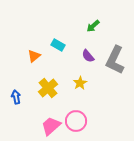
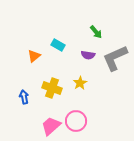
green arrow: moved 3 px right, 6 px down; rotated 88 degrees counterclockwise
purple semicircle: moved 1 px up; rotated 40 degrees counterclockwise
gray L-shape: moved 2 px up; rotated 40 degrees clockwise
yellow cross: moved 4 px right; rotated 30 degrees counterclockwise
blue arrow: moved 8 px right
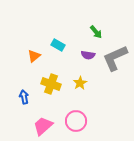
yellow cross: moved 1 px left, 4 px up
pink trapezoid: moved 8 px left
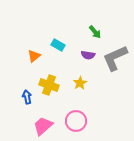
green arrow: moved 1 px left
yellow cross: moved 2 px left, 1 px down
blue arrow: moved 3 px right
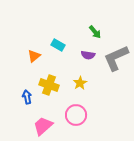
gray L-shape: moved 1 px right
pink circle: moved 6 px up
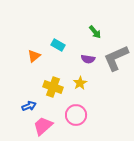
purple semicircle: moved 4 px down
yellow cross: moved 4 px right, 2 px down
blue arrow: moved 2 px right, 9 px down; rotated 80 degrees clockwise
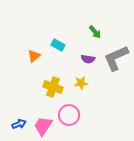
yellow star: moved 1 px right; rotated 24 degrees clockwise
blue arrow: moved 10 px left, 18 px down
pink circle: moved 7 px left
pink trapezoid: rotated 15 degrees counterclockwise
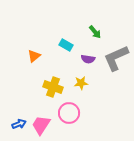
cyan rectangle: moved 8 px right
pink circle: moved 2 px up
pink trapezoid: moved 2 px left, 1 px up
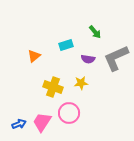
cyan rectangle: rotated 48 degrees counterclockwise
pink trapezoid: moved 1 px right, 3 px up
